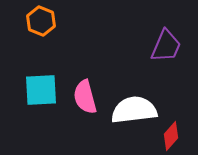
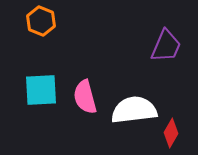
red diamond: moved 3 px up; rotated 12 degrees counterclockwise
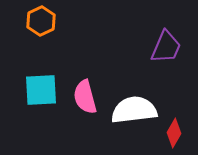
orange hexagon: rotated 12 degrees clockwise
purple trapezoid: moved 1 px down
red diamond: moved 3 px right
